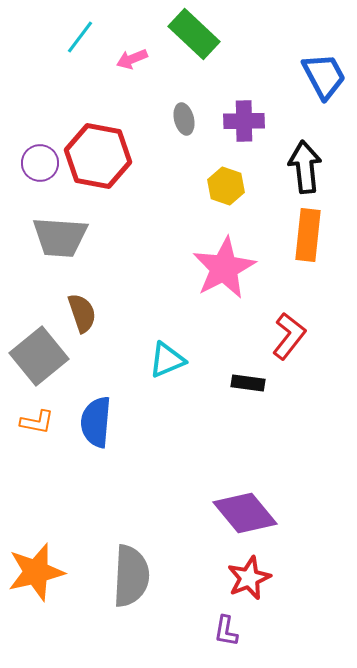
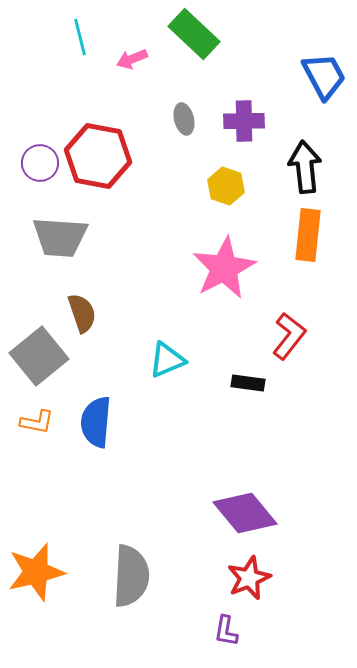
cyan line: rotated 51 degrees counterclockwise
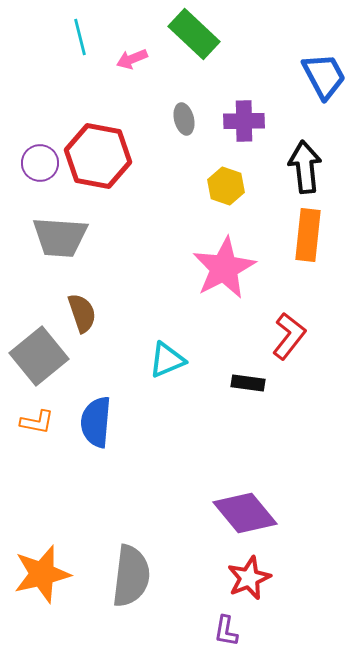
orange star: moved 6 px right, 2 px down
gray semicircle: rotated 4 degrees clockwise
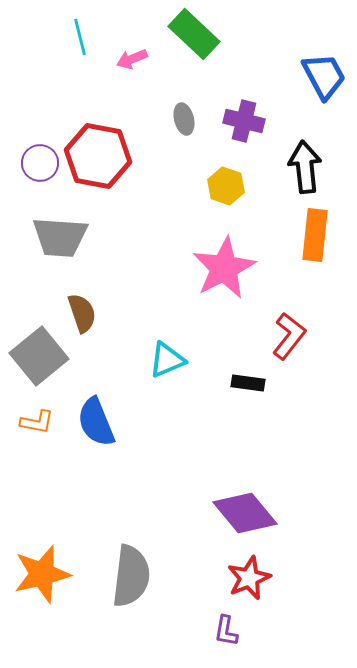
purple cross: rotated 15 degrees clockwise
orange rectangle: moved 7 px right
blue semicircle: rotated 27 degrees counterclockwise
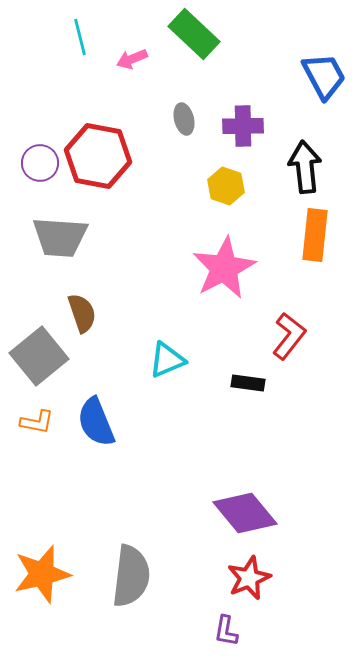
purple cross: moved 1 px left, 5 px down; rotated 15 degrees counterclockwise
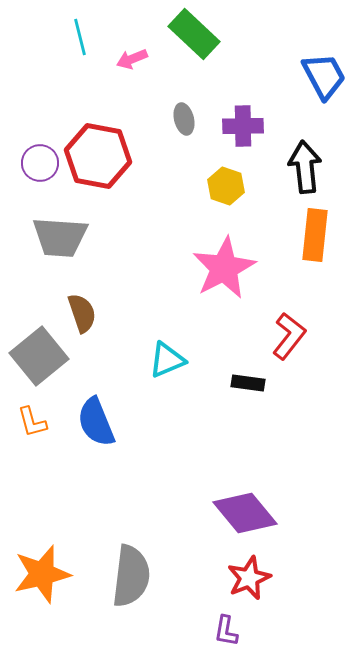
orange L-shape: moved 5 px left; rotated 64 degrees clockwise
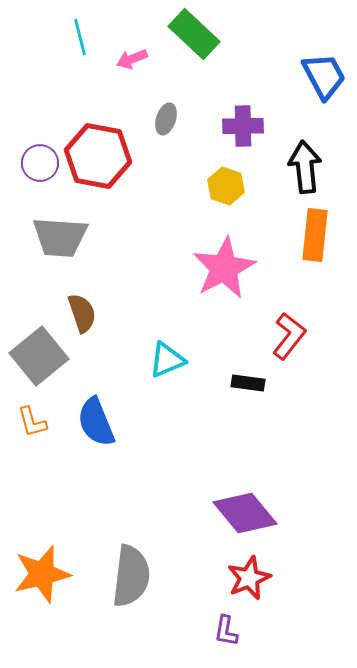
gray ellipse: moved 18 px left; rotated 32 degrees clockwise
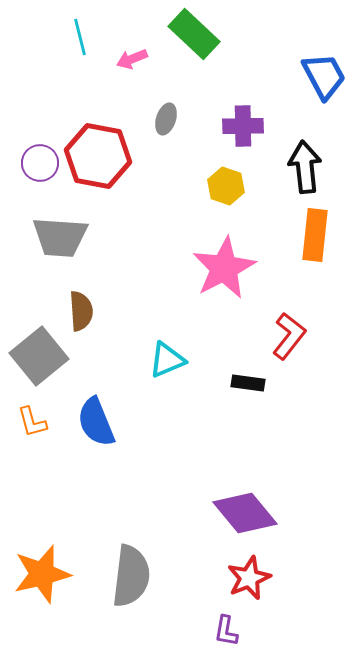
brown semicircle: moved 1 px left, 2 px up; rotated 15 degrees clockwise
